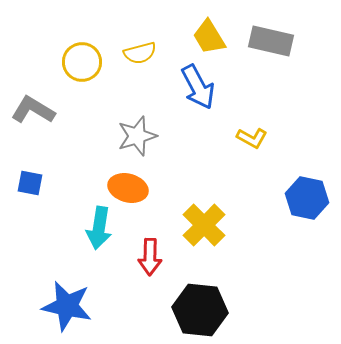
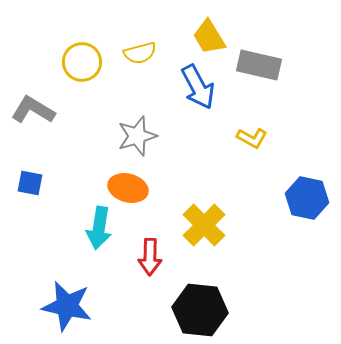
gray rectangle: moved 12 px left, 24 px down
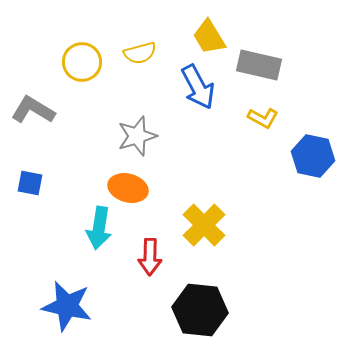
yellow L-shape: moved 11 px right, 20 px up
blue hexagon: moved 6 px right, 42 px up
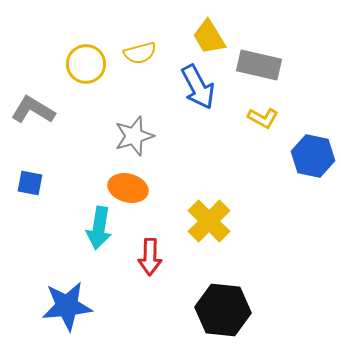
yellow circle: moved 4 px right, 2 px down
gray star: moved 3 px left
yellow cross: moved 5 px right, 4 px up
blue star: rotated 18 degrees counterclockwise
black hexagon: moved 23 px right
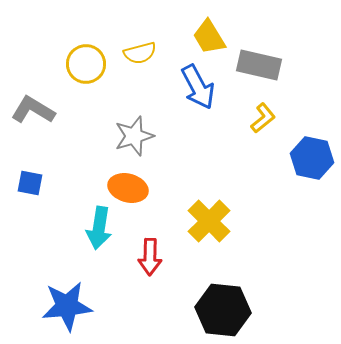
yellow L-shape: rotated 68 degrees counterclockwise
blue hexagon: moved 1 px left, 2 px down
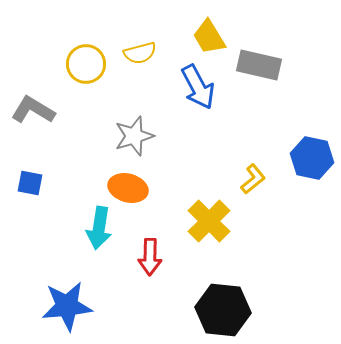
yellow L-shape: moved 10 px left, 61 px down
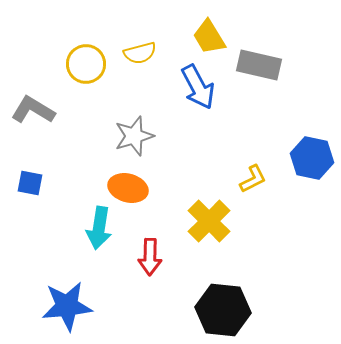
yellow L-shape: rotated 12 degrees clockwise
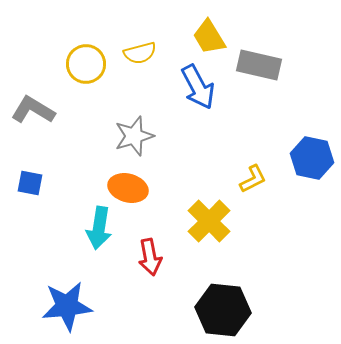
red arrow: rotated 12 degrees counterclockwise
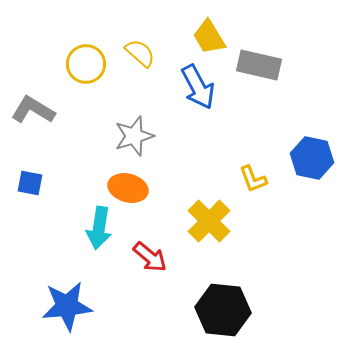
yellow semicircle: rotated 124 degrees counterclockwise
yellow L-shape: rotated 96 degrees clockwise
red arrow: rotated 39 degrees counterclockwise
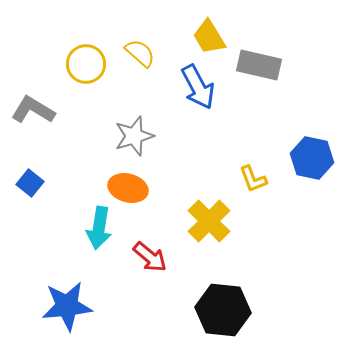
blue square: rotated 28 degrees clockwise
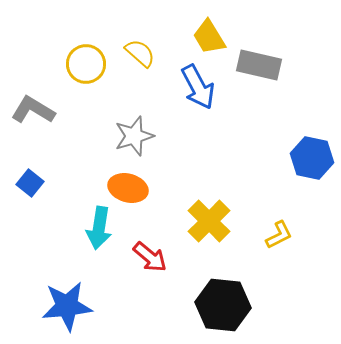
yellow L-shape: moved 26 px right, 56 px down; rotated 96 degrees counterclockwise
black hexagon: moved 5 px up
